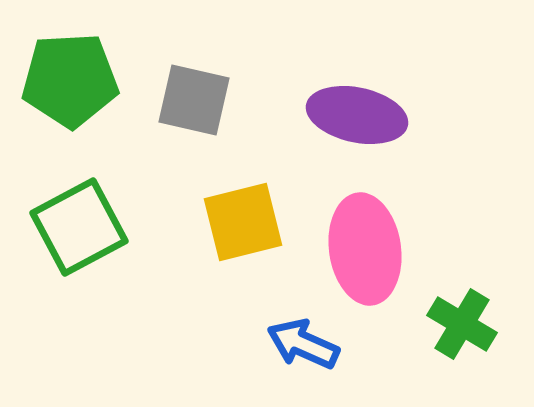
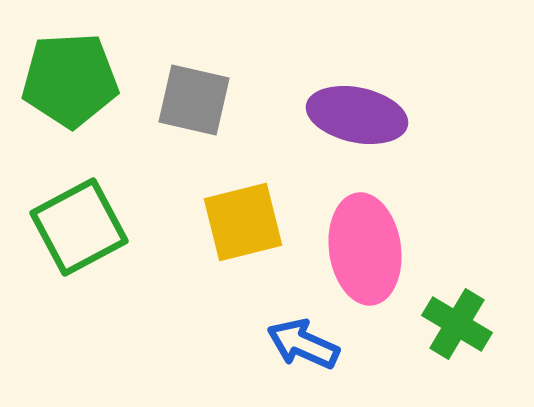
green cross: moved 5 px left
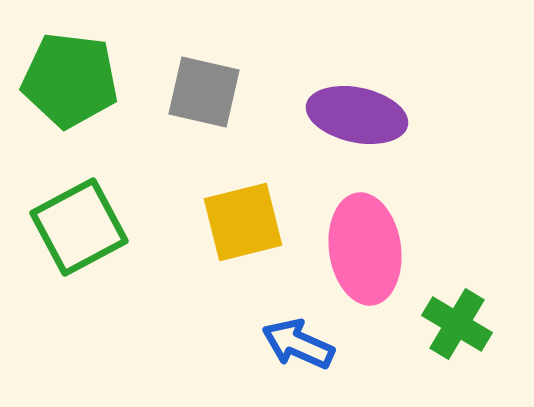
green pentagon: rotated 10 degrees clockwise
gray square: moved 10 px right, 8 px up
blue arrow: moved 5 px left
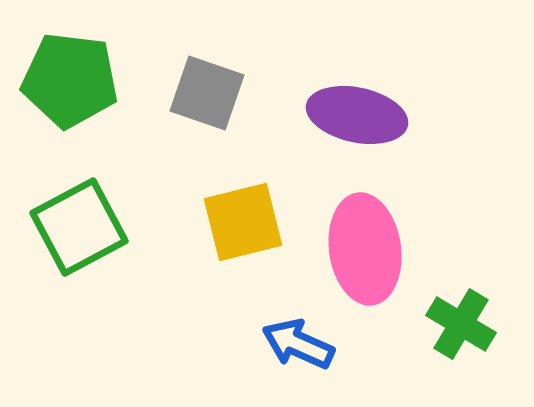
gray square: moved 3 px right, 1 px down; rotated 6 degrees clockwise
green cross: moved 4 px right
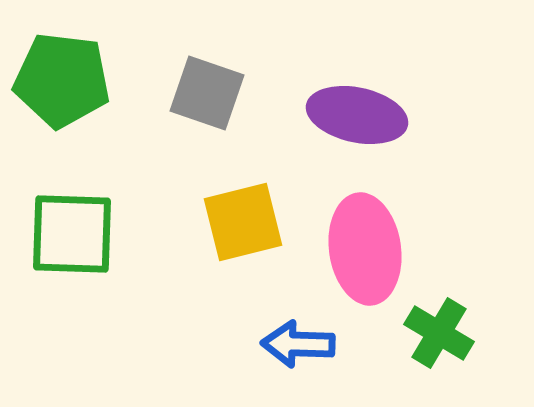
green pentagon: moved 8 px left
green square: moved 7 px left, 7 px down; rotated 30 degrees clockwise
green cross: moved 22 px left, 9 px down
blue arrow: rotated 22 degrees counterclockwise
